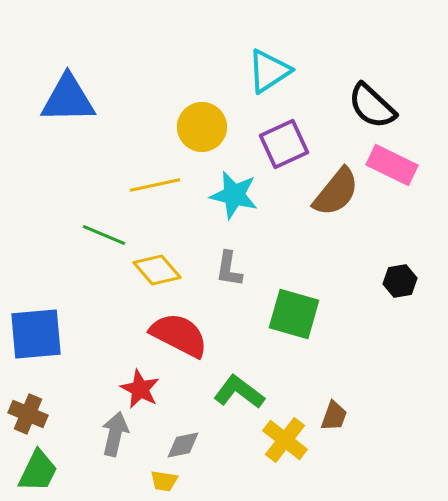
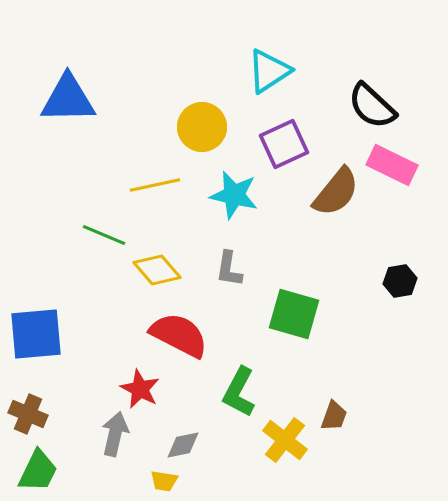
green L-shape: rotated 99 degrees counterclockwise
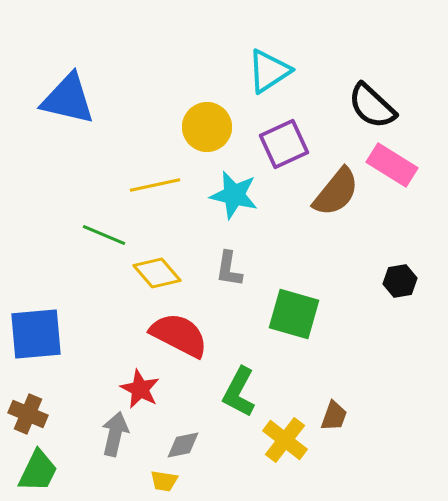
blue triangle: rotated 14 degrees clockwise
yellow circle: moved 5 px right
pink rectangle: rotated 6 degrees clockwise
yellow diamond: moved 3 px down
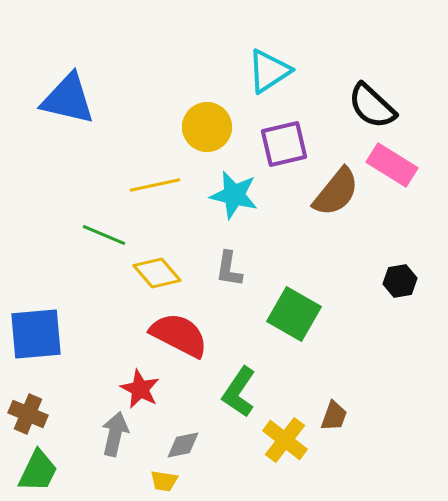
purple square: rotated 12 degrees clockwise
green square: rotated 14 degrees clockwise
green L-shape: rotated 6 degrees clockwise
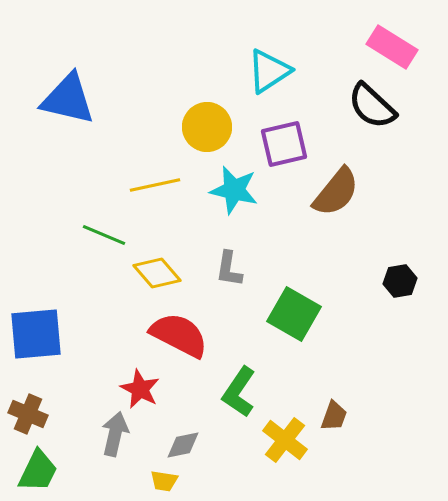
pink rectangle: moved 118 px up
cyan star: moved 5 px up
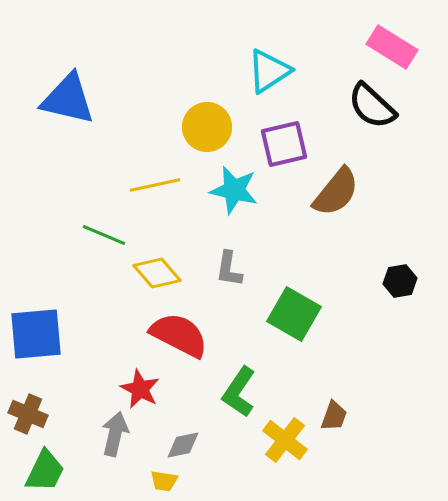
green trapezoid: moved 7 px right
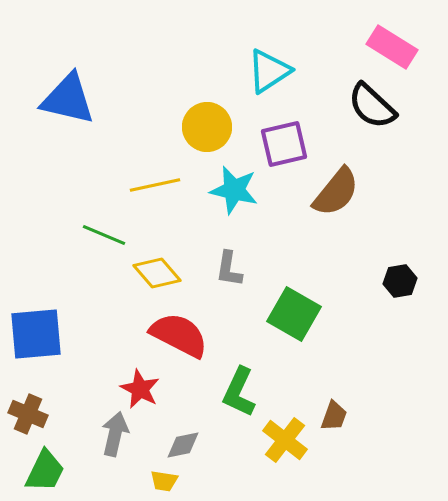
green L-shape: rotated 9 degrees counterclockwise
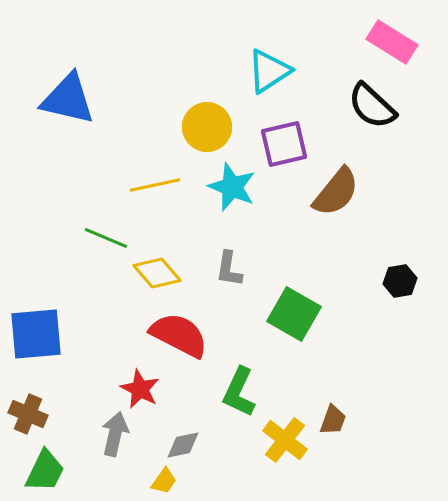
pink rectangle: moved 5 px up
cyan star: moved 2 px left, 3 px up; rotated 9 degrees clockwise
green line: moved 2 px right, 3 px down
brown trapezoid: moved 1 px left, 4 px down
yellow trapezoid: rotated 64 degrees counterclockwise
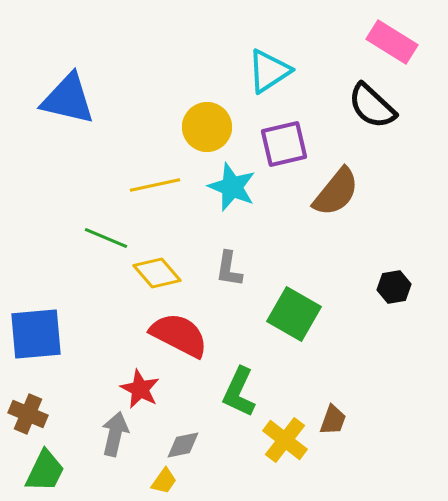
black hexagon: moved 6 px left, 6 px down
